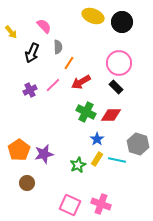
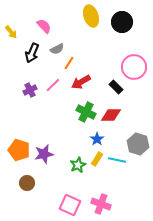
yellow ellipse: moved 2 px left; rotated 50 degrees clockwise
gray semicircle: moved 1 px left, 2 px down; rotated 64 degrees clockwise
pink circle: moved 15 px right, 4 px down
orange pentagon: rotated 20 degrees counterclockwise
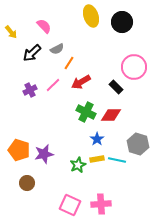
black arrow: rotated 24 degrees clockwise
yellow rectangle: rotated 48 degrees clockwise
pink cross: rotated 24 degrees counterclockwise
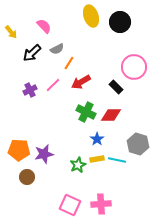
black circle: moved 2 px left
orange pentagon: rotated 15 degrees counterclockwise
brown circle: moved 6 px up
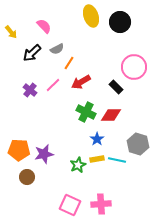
purple cross: rotated 24 degrees counterclockwise
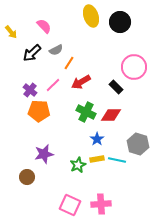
gray semicircle: moved 1 px left, 1 px down
orange pentagon: moved 20 px right, 39 px up
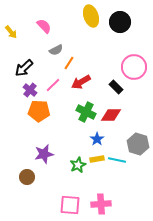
black arrow: moved 8 px left, 15 px down
pink square: rotated 20 degrees counterclockwise
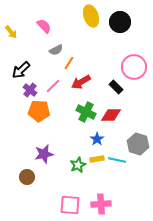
black arrow: moved 3 px left, 2 px down
pink line: moved 1 px down
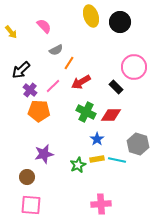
pink square: moved 39 px left
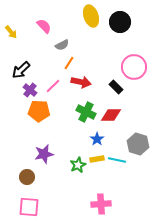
gray semicircle: moved 6 px right, 5 px up
red arrow: rotated 138 degrees counterclockwise
pink square: moved 2 px left, 2 px down
